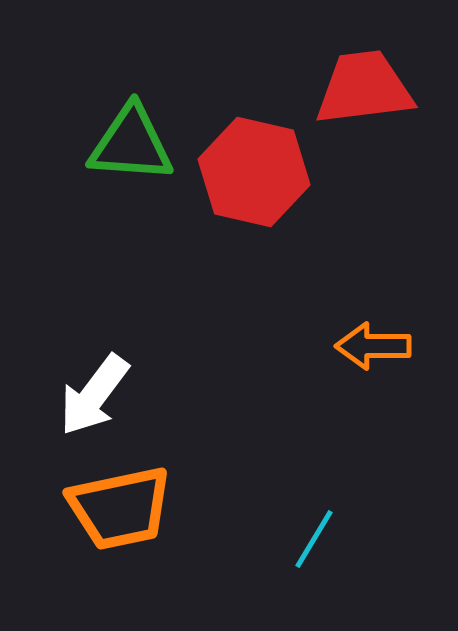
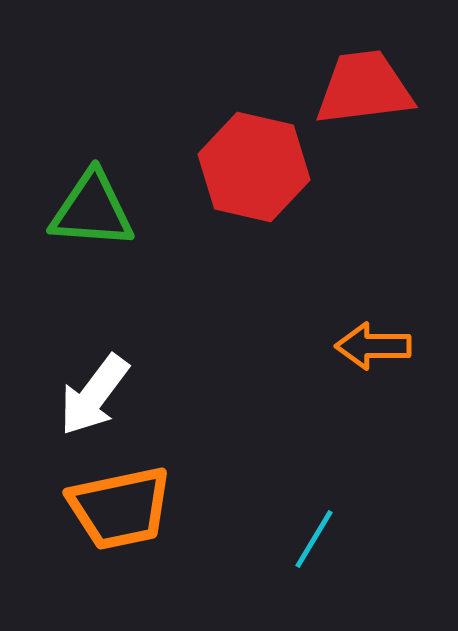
green triangle: moved 39 px left, 66 px down
red hexagon: moved 5 px up
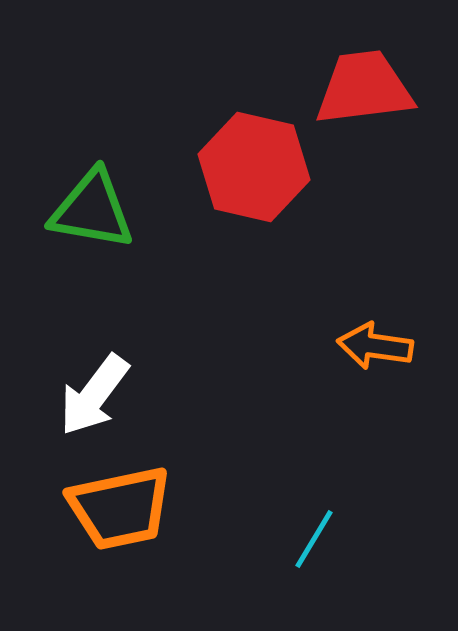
green triangle: rotated 6 degrees clockwise
orange arrow: moved 2 px right; rotated 8 degrees clockwise
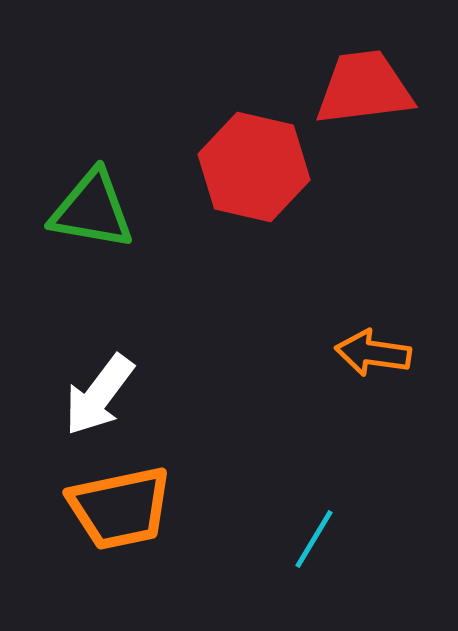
orange arrow: moved 2 px left, 7 px down
white arrow: moved 5 px right
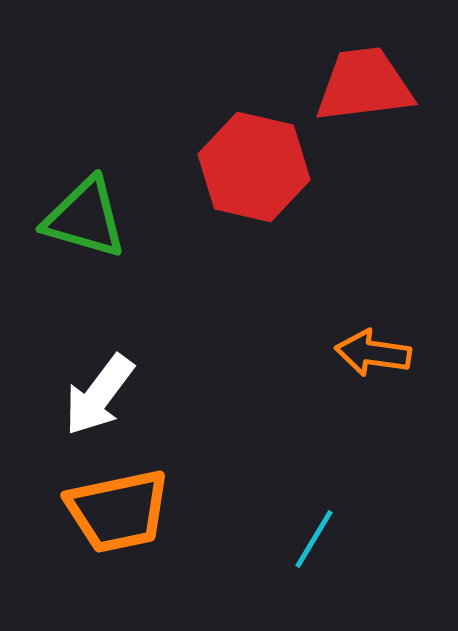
red trapezoid: moved 3 px up
green triangle: moved 7 px left, 8 px down; rotated 6 degrees clockwise
orange trapezoid: moved 2 px left, 3 px down
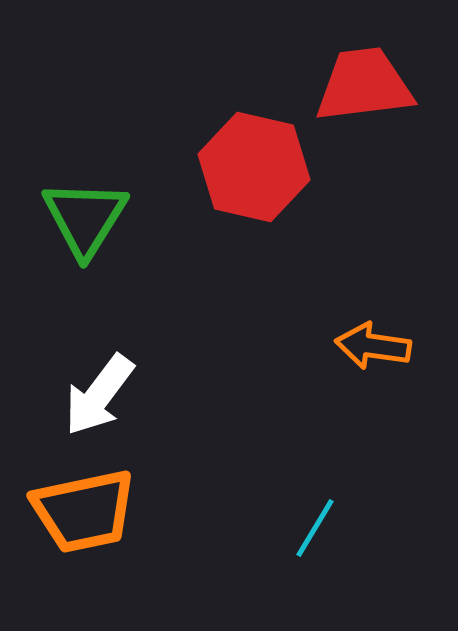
green triangle: rotated 46 degrees clockwise
orange arrow: moved 7 px up
orange trapezoid: moved 34 px left
cyan line: moved 1 px right, 11 px up
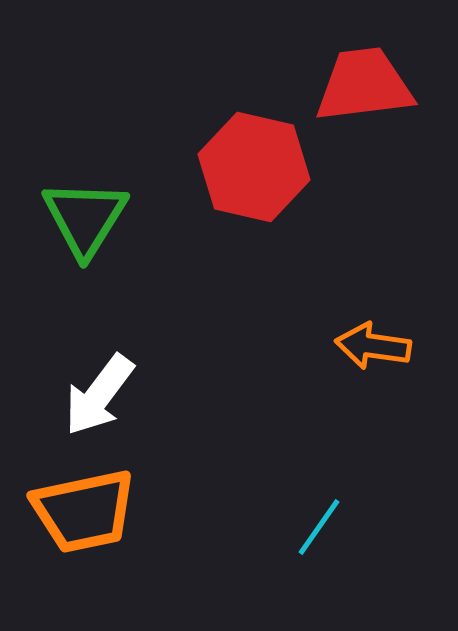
cyan line: moved 4 px right, 1 px up; rotated 4 degrees clockwise
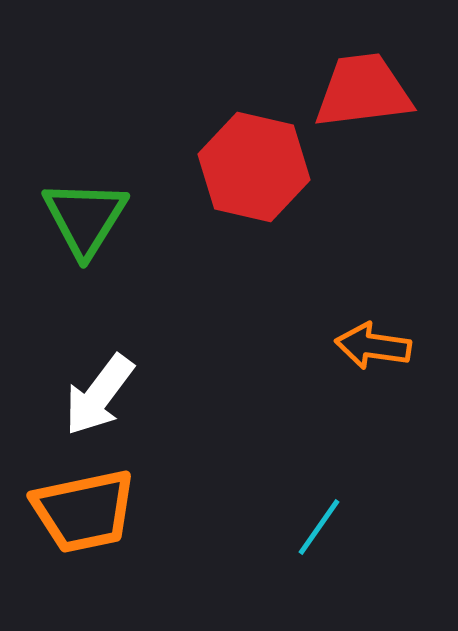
red trapezoid: moved 1 px left, 6 px down
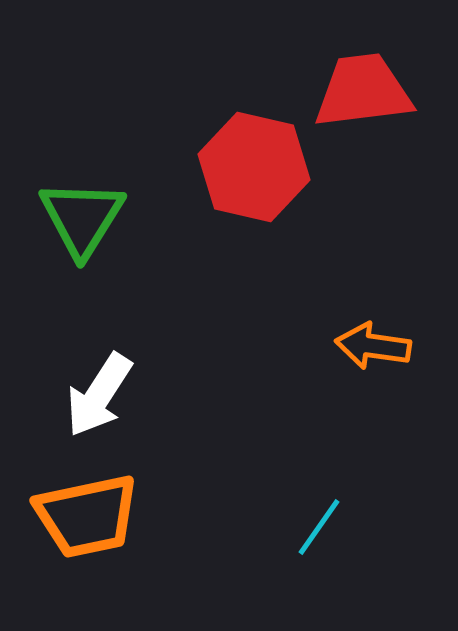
green triangle: moved 3 px left
white arrow: rotated 4 degrees counterclockwise
orange trapezoid: moved 3 px right, 5 px down
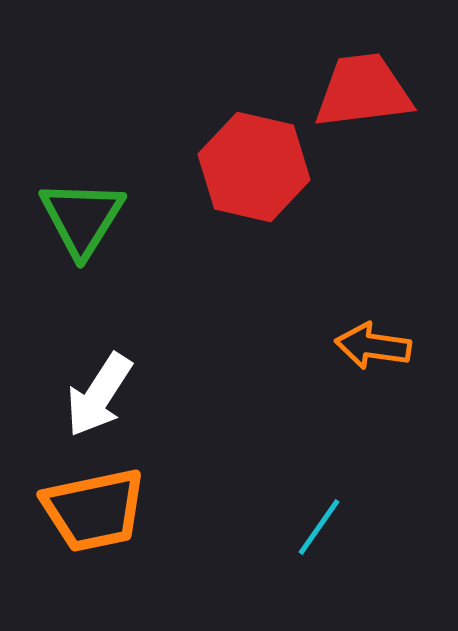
orange trapezoid: moved 7 px right, 6 px up
